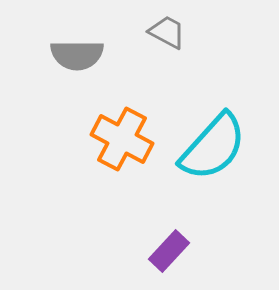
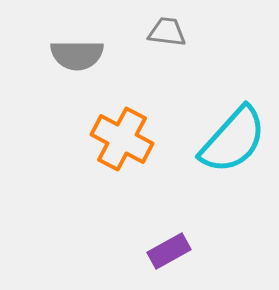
gray trapezoid: rotated 21 degrees counterclockwise
cyan semicircle: moved 20 px right, 7 px up
purple rectangle: rotated 18 degrees clockwise
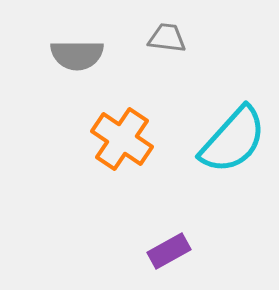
gray trapezoid: moved 6 px down
orange cross: rotated 6 degrees clockwise
